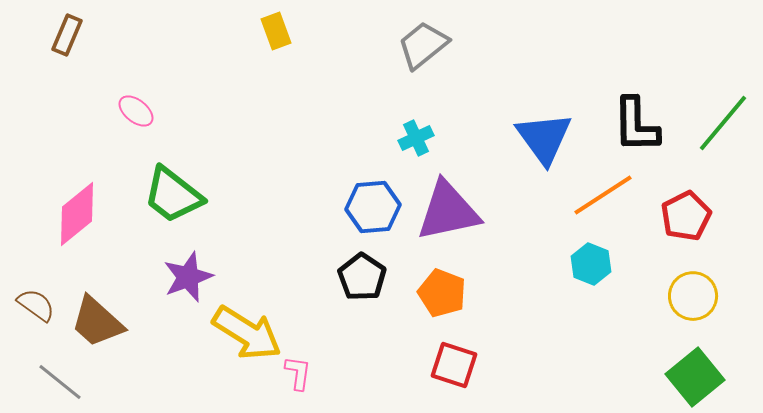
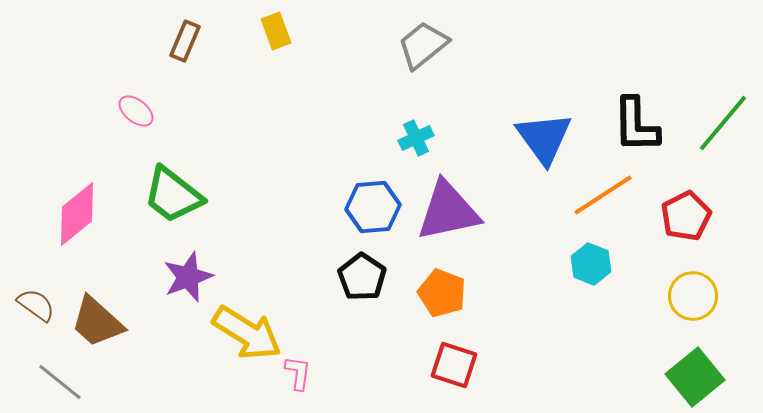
brown rectangle: moved 118 px right, 6 px down
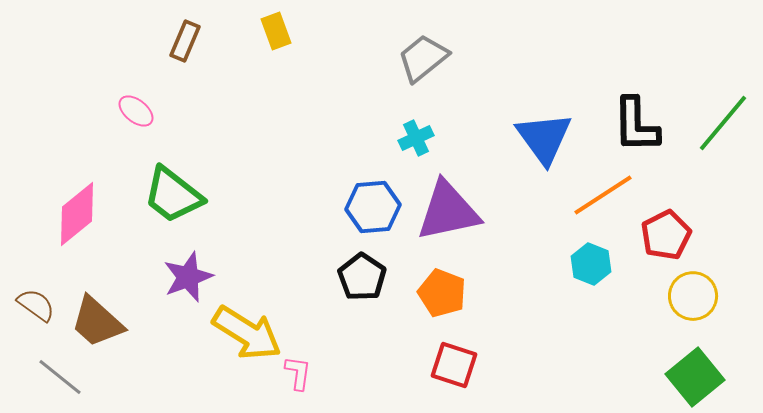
gray trapezoid: moved 13 px down
red pentagon: moved 20 px left, 19 px down
gray line: moved 5 px up
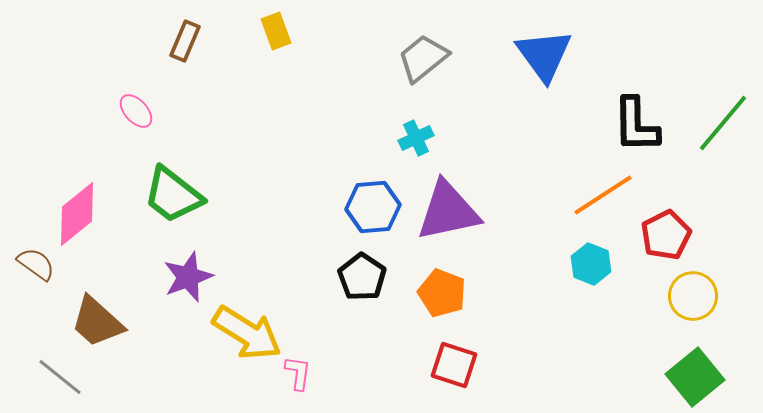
pink ellipse: rotated 9 degrees clockwise
blue triangle: moved 83 px up
brown semicircle: moved 41 px up
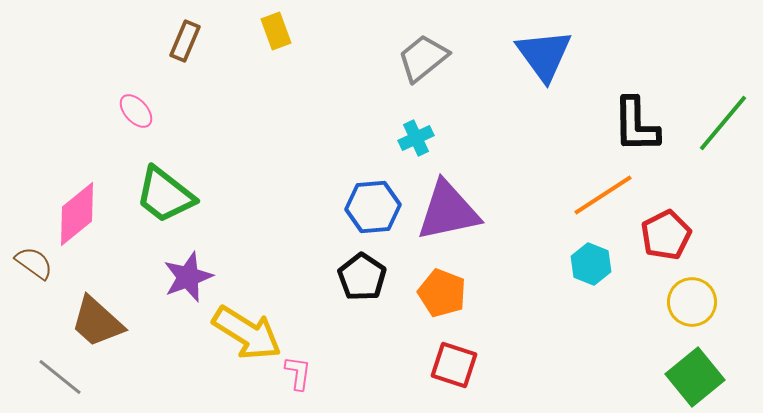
green trapezoid: moved 8 px left
brown semicircle: moved 2 px left, 1 px up
yellow circle: moved 1 px left, 6 px down
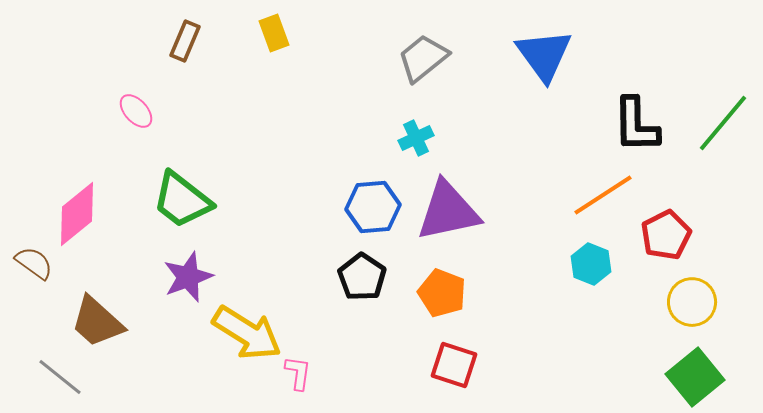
yellow rectangle: moved 2 px left, 2 px down
green trapezoid: moved 17 px right, 5 px down
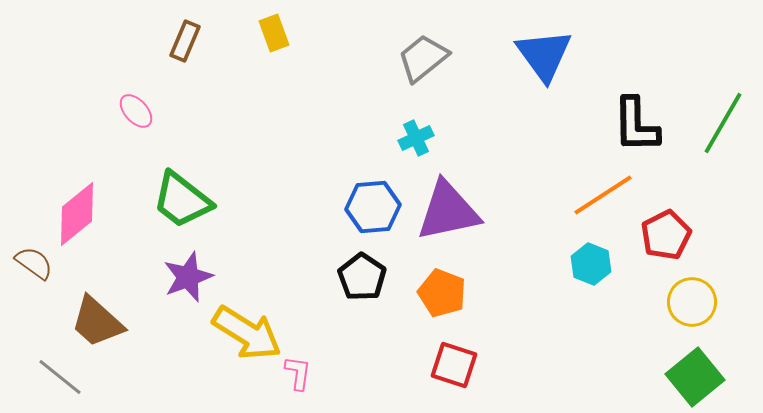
green line: rotated 10 degrees counterclockwise
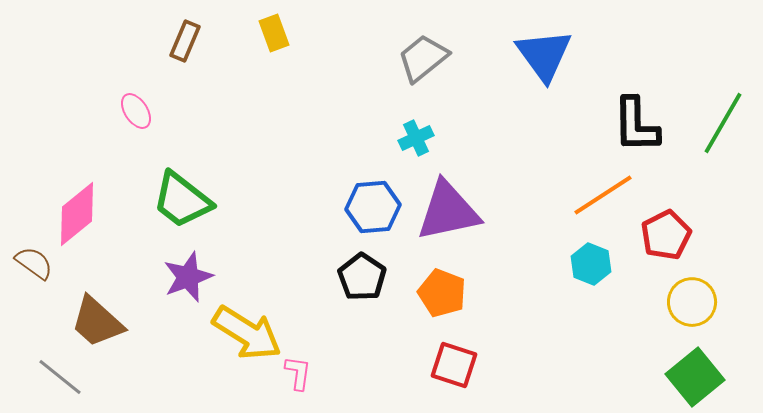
pink ellipse: rotated 9 degrees clockwise
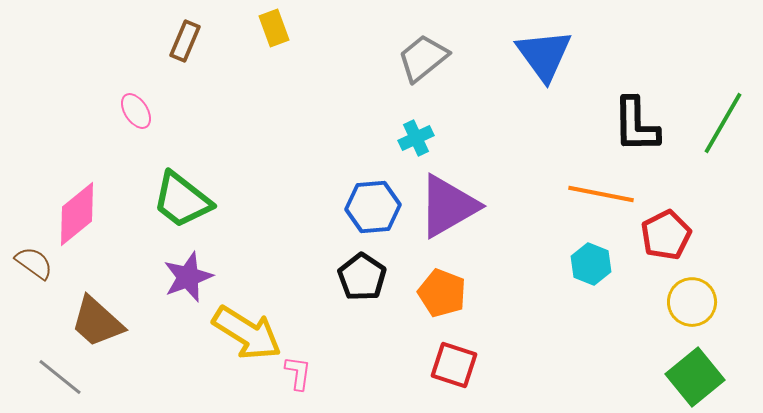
yellow rectangle: moved 5 px up
orange line: moved 2 px left, 1 px up; rotated 44 degrees clockwise
purple triangle: moved 5 px up; rotated 18 degrees counterclockwise
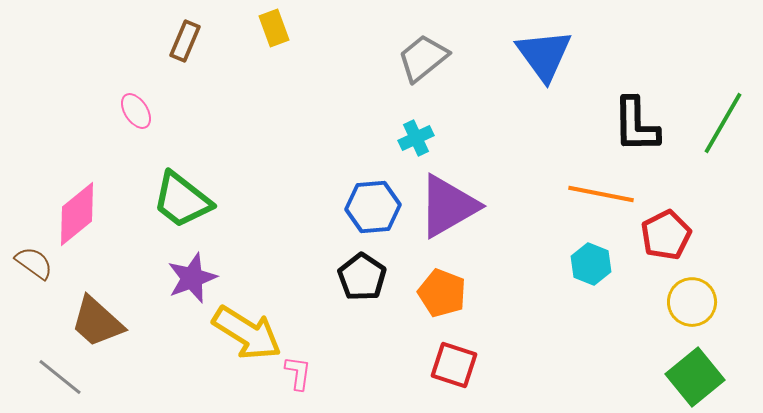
purple star: moved 4 px right, 1 px down
